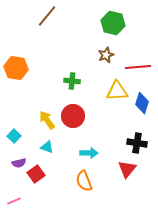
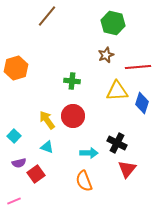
orange hexagon: rotated 25 degrees counterclockwise
black cross: moved 20 px left; rotated 18 degrees clockwise
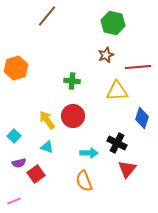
blue diamond: moved 15 px down
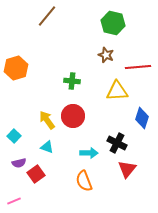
brown star: rotated 28 degrees counterclockwise
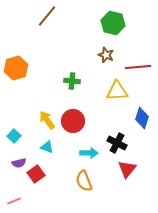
red circle: moved 5 px down
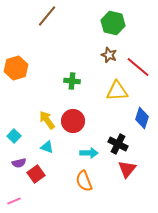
brown star: moved 3 px right
red line: rotated 45 degrees clockwise
black cross: moved 1 px right, 1 px down
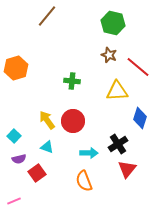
blue diamond: moved 2 px left
black cross: rotated 30 degrees clockwise
purple semicircle: moved 4 px up
red square: moved 1 px right, 1 px up
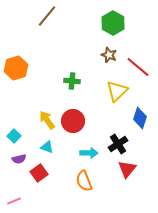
green hexagon: rotated 15 degrees clockwise
yellow triangle: rotated 40 degrees counterclockwise
red square: moved 2 px right
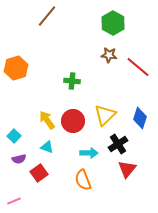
brown star: rotated 14 degrees counterclockwise
yellow triangle: moved 12 px left, 24 px down
orange semicircle: moved 1 px left, 1 px up
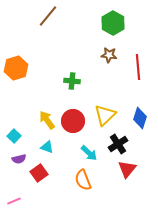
brown line: moved 1 px right
red line: rotated 45 degrees clockwise
cyan arrow: rotated 42 degrees clockwise
